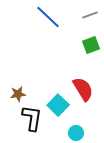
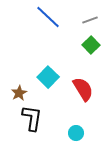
gray line: moved 5 px down
green square: rotated 24 degrees counterclockwise
brown star: moved 1 px right, 1 px up; rotated 21 degrees counterclockwise
cyan square: moved 10 px left, 28 px up
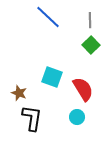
gray line: rotated 70 degrees counterclockwise
cyan square: moved 4 px right; rotated 25 degrees counterclockwise
brown star: rotated 21 degrees counterclockwise
cyan circle: moved 1 px right, 16 px up
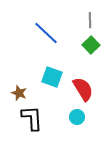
blue line: moved 2 px left, 16 px down
black L-shape: rotated 12 degrees counterclockwise
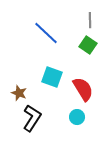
green square: moved 3 px left; rotated 12 degrees counterclockwise
black L-shape: rotated 36 degrees clockwise
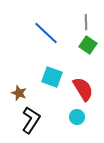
gray line: moved 4 px left, 2 px down
black L-shape: moved 1 px left, 2 px down
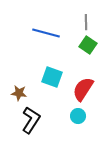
blue line: rotated 28 degrees counterclockwise
red semicircle: rotated 115 degrees counterclockwise
brown star: rotated 14 degrees counterclockwise
cyan circle: moved 1 px right, 1 px up
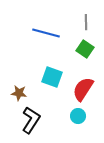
green square: moved 3 px left, 4 px down
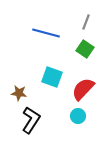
gray line: rotated 21 degrees clockwise
red semicircle: rotated 10 degrees clockwise
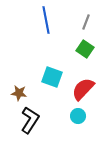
blue line: moved 13 px up; rotated 64 degrees clockwise
black L-shape: moved 1 px left
